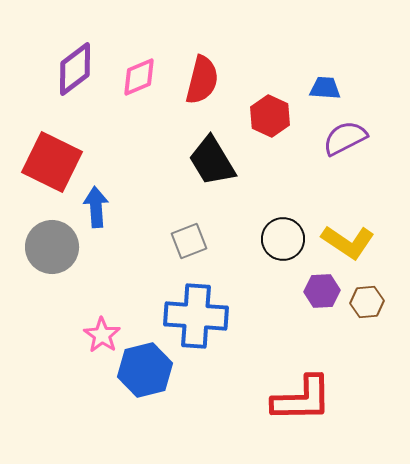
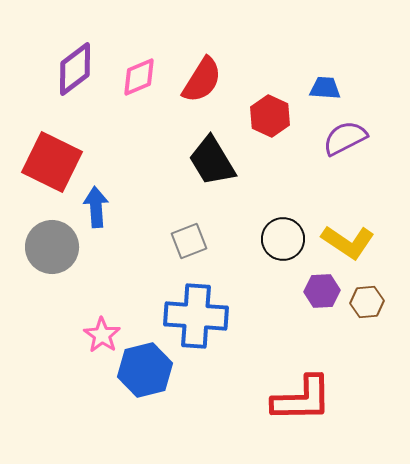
red semicircle: rotated 18 degrees clockwise
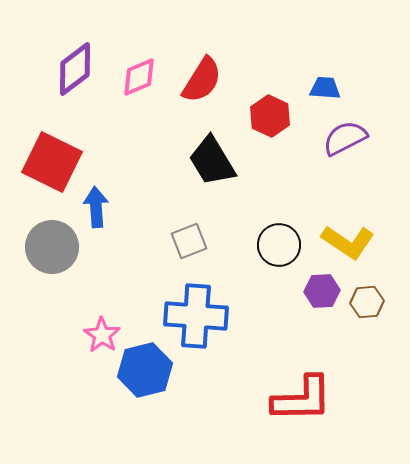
black circle: moved 4 px left, 6 px down
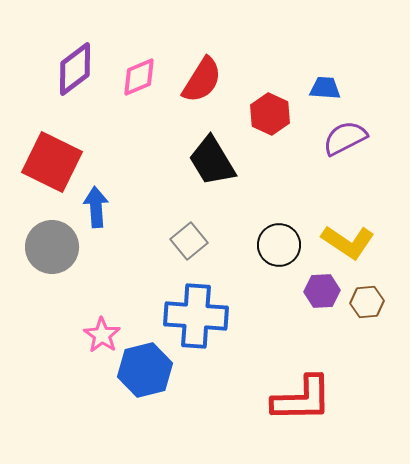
red hexagon: moved 2 px up
gray square: rotated 18 degrees counterclockwise
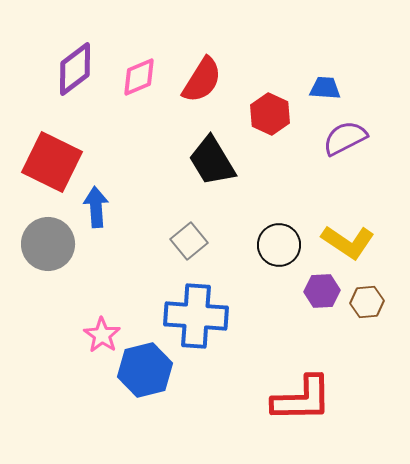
gray circle: moved 4 px left, 3 px up
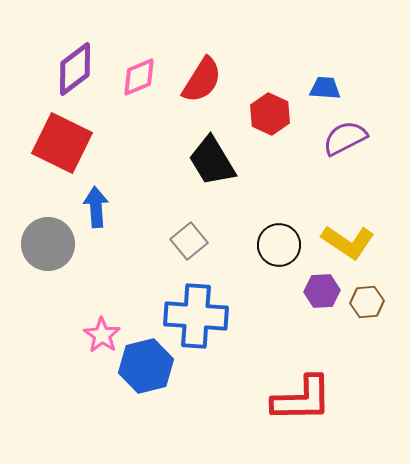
red square: moved 10 px right, 19 px up
blue hexagon: moved 1 px right, 4 px up
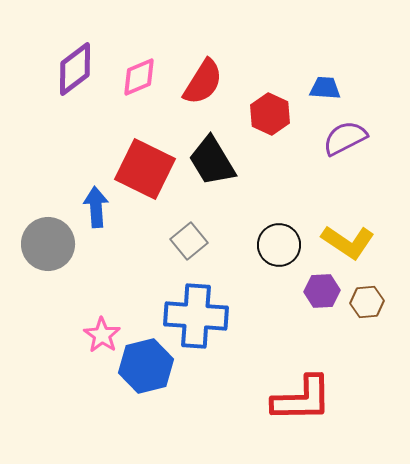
red semicircle: moved 1 px right, 2 px down
red square: moved 83 px right, 26 px down
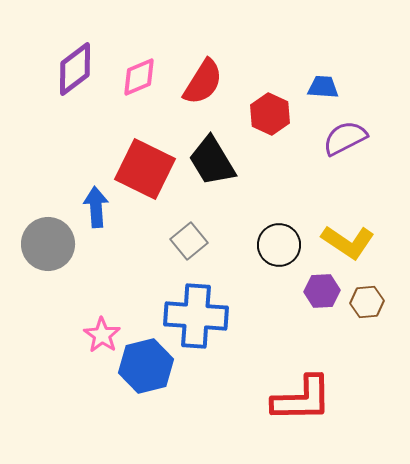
blue trapezoid: moved 2 px left, 1 px up
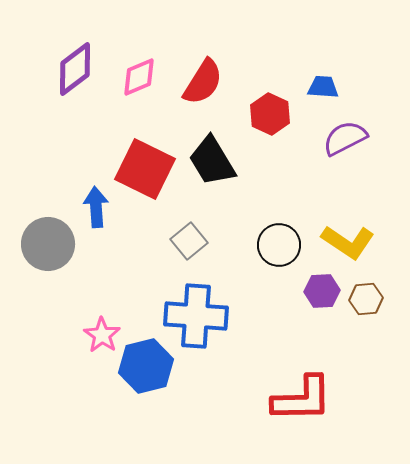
brown hexagon: moved 1 px left, 3 px up
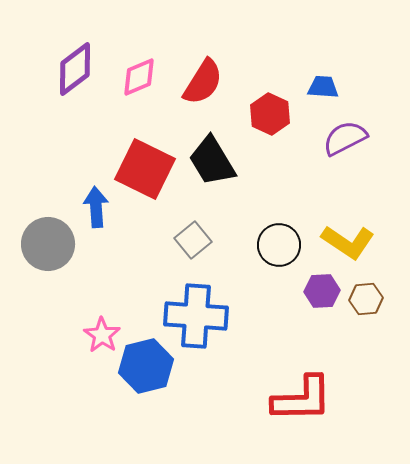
gray square: moved 4 px right, 1 px up
